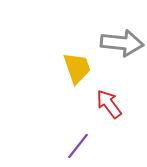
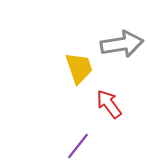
gray arrow: moved 1 px down; rotated 15 degrees counterclockwise
yellow trapezoid: moved 2 px right
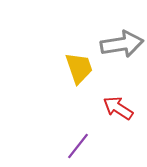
red arrow: moved 9 px right, 4 px down; rotated 20 degrees counterclockwise
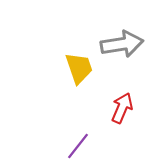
red arrow: moved 4 px right; rotated 80 degrees clockwise
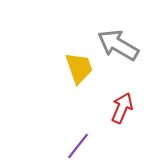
gray arrow: moved 4 px left, 1 px down; rotated 141 degrees counterclockwise
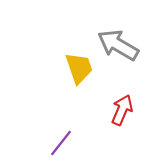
red arrow: moved 2 px down
purple line: moved 17 px left, 3 px up
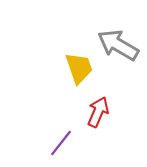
red arrow: moved 24 px left, 2 px down
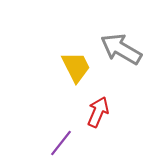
gray arrow: moved 3 px right, 4 px down
yellow trapezoid: moved 3 px left, 1 px up; rotated 8 degrees counterclockwise
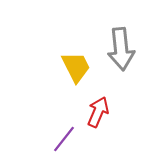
gray arrow: rotated 126 degrees counterclockwise
purple line: moved 3 px right, 4 px up
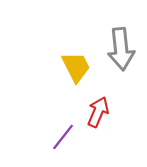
purple line: moved 1 px left, 2 px up
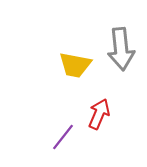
yellow trapezoid: moved 1 px left, 2 px up; rotated 128 degrees clockwise
red arrow: moved 1 px right, 2 px down
